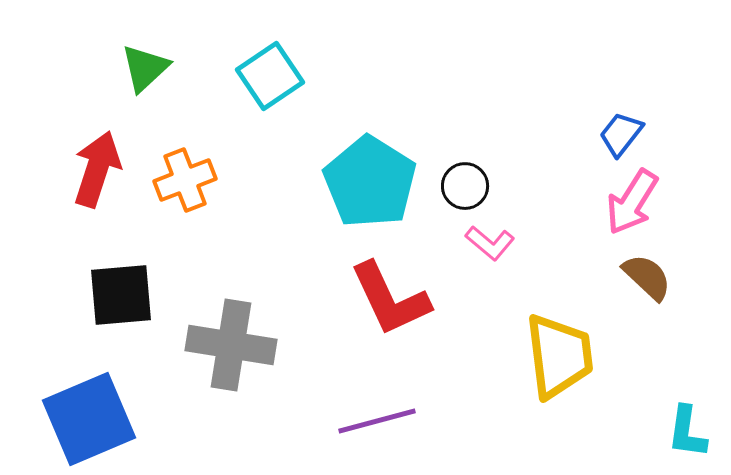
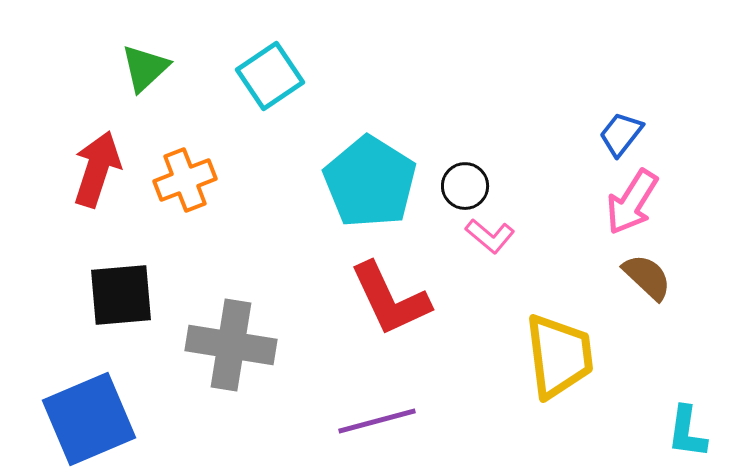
pink L-shape: moved 7 px up
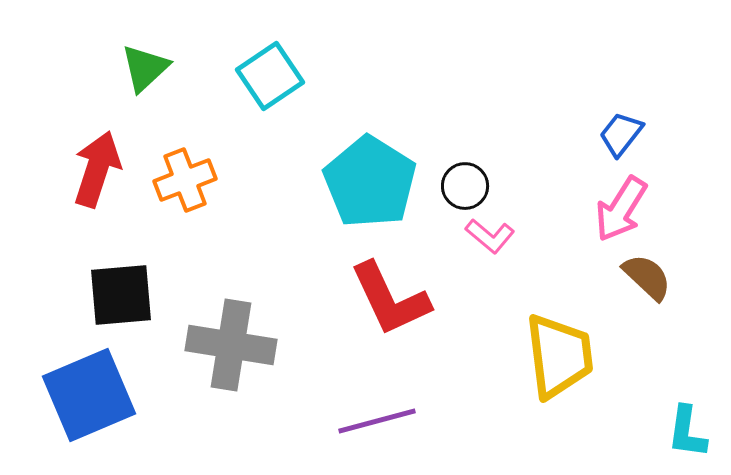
pink arrow: moved 11 px left, 7 px down
blue square: moved 24 px up
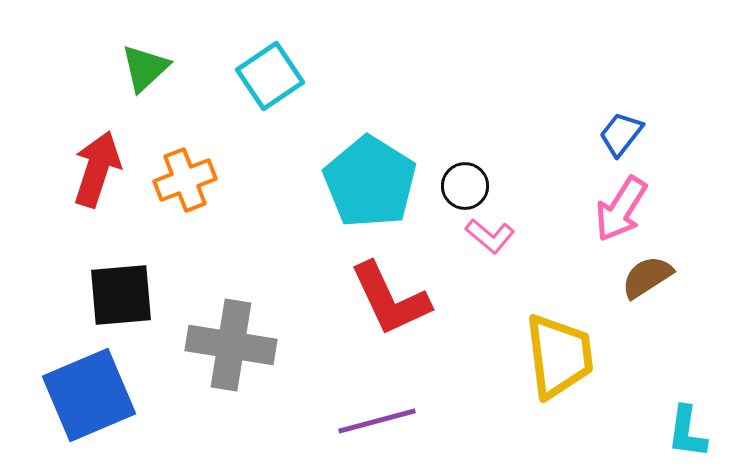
brown semicircle: rotated 76 degrees counterclockwise
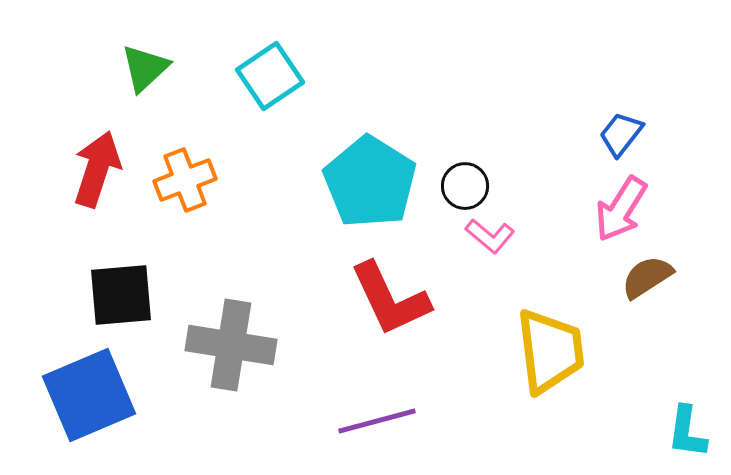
yellow trapezoid: moved 9 px left, 5 px up
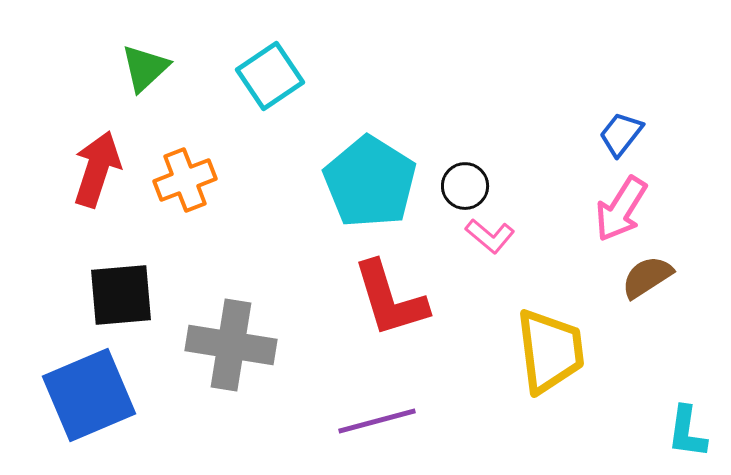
red L-shape: rotated 8 degrees clockwise
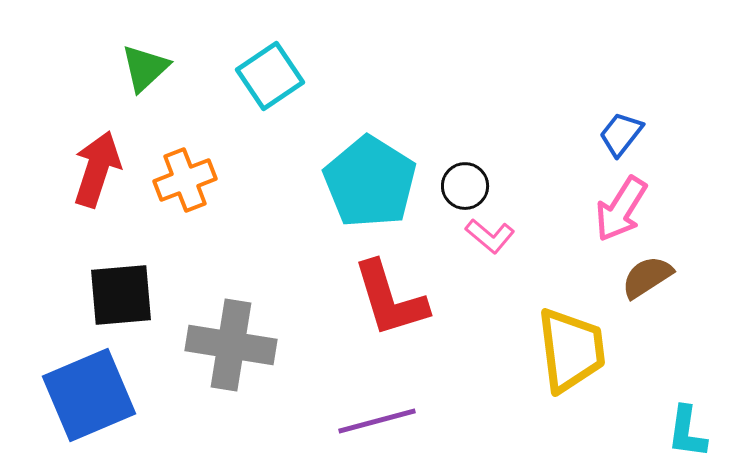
yellow trapezoid: moved 21 px right, 1 px up
